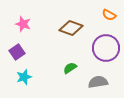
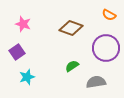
green semicircle: moved 2 px right, 2 px up
cyan star: moved 3 px right
gray semicircle: moved 2 px left
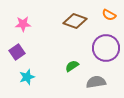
pink star: rotated 21 degrees counterclockwise
brown diamond: moved 4 px right, 7 px up
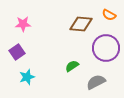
brown diamond: moved 6 px right, 3 px down; rotated 15 degrees counterclockwise
gray semicircle: rotated 18 degrees counterclockwise
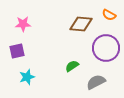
purple square: moved 1 px up; rotated 21 degrees clockwise
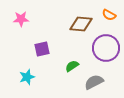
pink star: moved 2 px left, 5 px up
purple square: moved 25 px right, 2 px up
gray semicircle: moved 2 px left
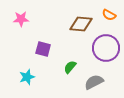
purple square: moved 1 px right; rotated 28 degrees clockwise
green semicircle: moved 2 px left, 1 px down; rotated 16 degrees counterclockwise
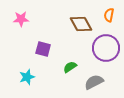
orange semicircle: rotated 72 degrees clockwise
brown diamond: rotated 55 degrees clockwise
green semicircle: rotated 16 degrees clockwise
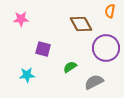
orange semicircle: moved 1 px right, 4 px up
cyan star: moved 2 px up; rotated 14 degrees clockwise
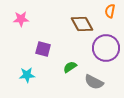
brown diamond: moved 1 px right
gray semicircle: rotated 126 degrees counterclockwise
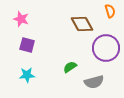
orange semicircle: rotated 152 degrees clockwise
pink star: rotated 21 degrees clockwise
purple square: moved 16 px left, 4 px up
gray semicircle: rotated 42 degrees counterclockwise
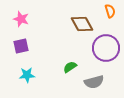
purple square: moved 6 px left, 1 px down; rotated 28 degrees counterclockwise
